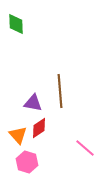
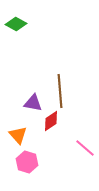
green diamond: rotated 60 degrees counterclockwise
red diamond: moved 12 px right, 7 px up
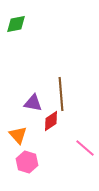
green diamond: rotated 40 degrees counterclockwise
brown line: moved 1 px right, 3 px down
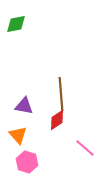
purple triangle: moved 9 px left, 3 px down
red diamond: moved 6 px right, 1 px up
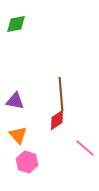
purple triangle: moved 9 px left, 5 px up
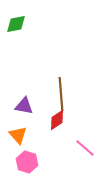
purple triangle: moved 9 px right, 5 px down
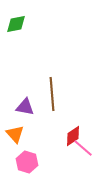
brown line: moved 9 px left
purple triangle: moved 1 px right, 1 px down
red diamond: moved 16 px right, 16 px down
orange triangle: moved 3 px left, 1 px up
pink line: moved 2 px left
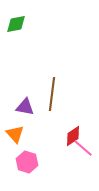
brown line: rotated 12 degrees clockwise
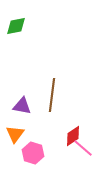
green diamond: moved 2 px down
brown line: moved 1 px down
purple triangle: moved 3 px left, 1 px up
orange triangle: rotated 18 degrees clockwise
pink hexagon: moved 6 px right, 9 px up
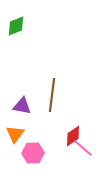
green diamond: rotated 10 degrees counterclockwise
pink hexagon: rotated 20 degrees counterclockwise
